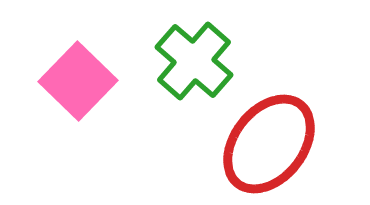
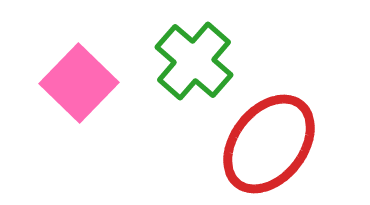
pink square: moved 1 px right, 2 px down
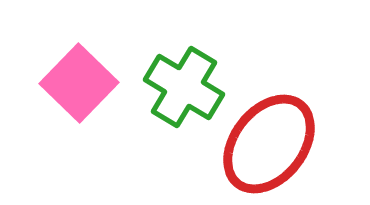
green cross: moved 10 px left, 26 px down; rotated 10 degrees counterclockwise
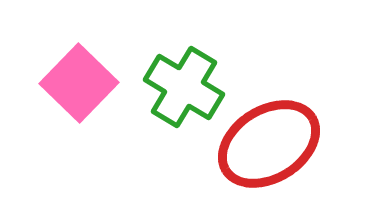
red ellipse: rotated 20 degrees clockwise
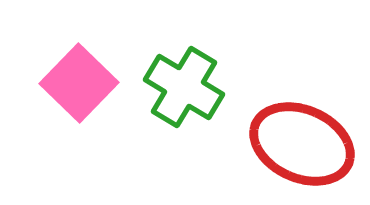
red ellipse: moved 33 px right; rotated 56 degrees clockwise
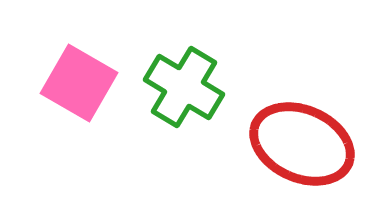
pink square: rotated 14 degrees counterclockwise
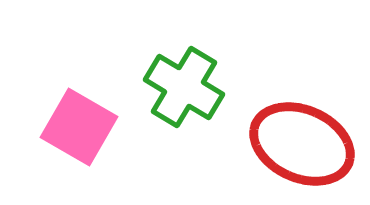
pink square: moved 44 px down
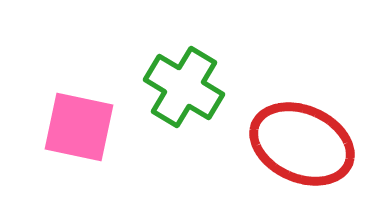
pink square: rotated 18 degrees counterclockwise
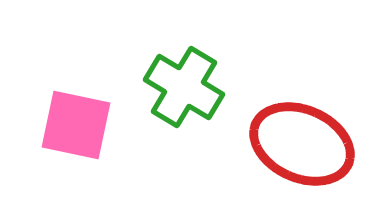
pink square: moved 3 px left, 2 px up
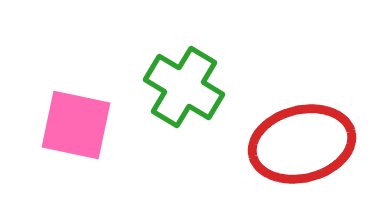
red ellipse: rotated 38 degrees counterclockwise
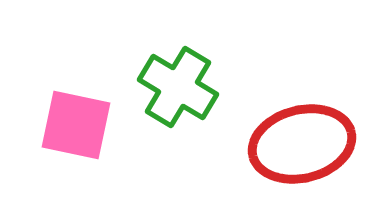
green cross: moved 6 px left
